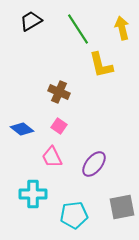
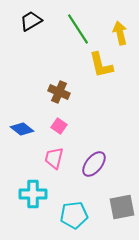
yellow arrow: moved 2 px left, 5 px down
pink trapezoid: moved 2 px right, 1 px down; rotated 40 degrees clockwise
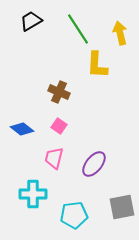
yellow L-shape: moved 4 px left; rotated 16 degrees clockwise
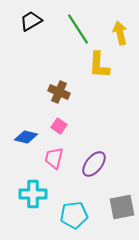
yellow L-shape: moved 2 px right
blue diamond: moved 4 px right, 8 px down; rotated 25 degrees counterclockwise
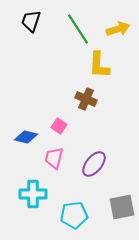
black trapezoid: rotated 40 degrees counterclockwise
yellow arrow: moved 2 px left, 4 px up; rotated 85 degrees clockwise
brown cross: moved 27 px right, 7 px down
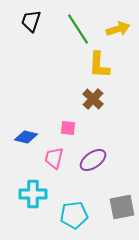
brown cross: moved 7 px right; rotated 20 degrees clockwise
pink square: moved 9 px right, 2 px down; rotated 28 degrees counterclockwise
purple ellipse: moved 1 px left, 4 px up; rotated 16 degrees clockwise
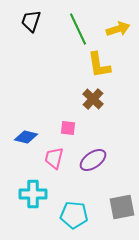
green line: rotated 8 degrees clockwise
yellow L-shape: rotated 12 degrees counterclockwise
cyan pentagon: rotated 12 degrees clockwise
